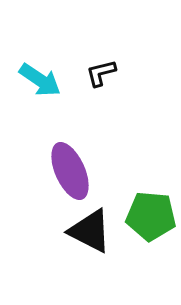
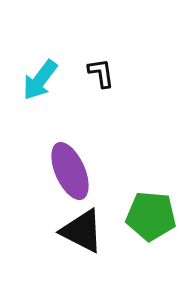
black L-shape: rotated 96 degrees clockwise
cyan arrow: rotated 93 degrees clockwise
black triangle: moved 8 px left
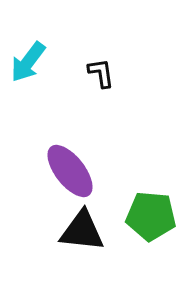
cyan arrow: moved 12 px left, 18 px up
purple ellipse: rotated 14 degrees counterclockwise
black triangle: rotated 21 degrees counterclockwise
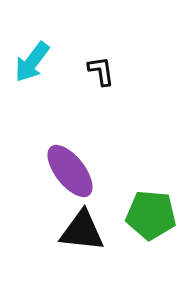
cyan arrow: moved 4 px right
black L-shape: moved 2 px up
green pentagon: moved 1 px up
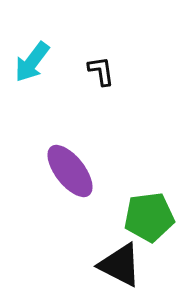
green pentagon: moved 2 px left, 2 px down; rotated 12 degrees counterclockwise
black triangle: moved 38 px right, 34 px down; rotated 21 degrees clockwise
